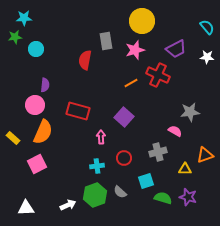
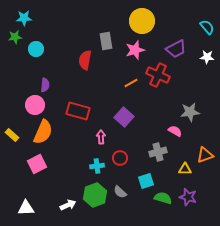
yellow rectangle: moved 1 px left, 3 px up
red circle: moved 4 px left
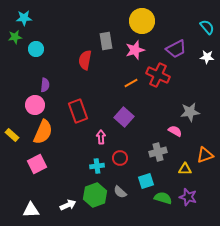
red rectangle: rotated 55 degrees clockwise
white triangle: moved 5 px right, 2 px down
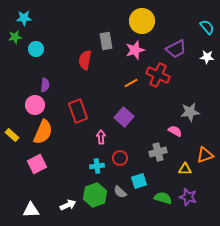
cyan square: moved 7 px left
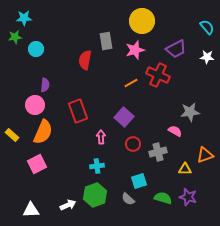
red circle: moved 13 px right, 14 px up
gray semicircle: moved 8 px right, 7 px down
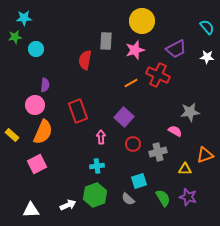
gray rectangle: rotated 12 degrees clockwise
green semicircle: rotated 42 degrees clockwise
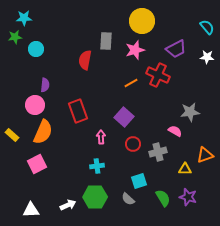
green hexagon: moved 2 px down; rotated 20 degrees clockwise
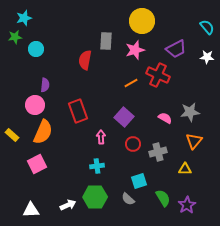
cyan star: rotated 14 degrees counterclockwise
pink semicircle: moved 10 px left, 13 px up
orange triangle: moved 11 px left, 14 px up; rotated 30 degrees counterclockwise
purple star: moved 1 px left, 8 px down; rotated 24 degrees clockwise
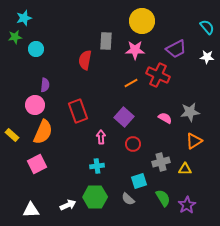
pink star: rotated 18 degrees clockwise
orange triangle: rotated 18 degrees clockwise
gray cross: moved 3 px right, 10 px down
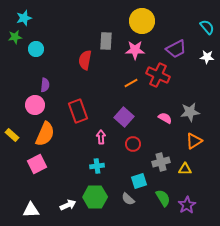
orange semicircle: moved 2 px right, 2 px down
